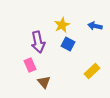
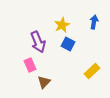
blue arrow: moved 1 px left, 4 px up; rotated 88 degrees clockwise
purple arrow: rotated 10 degrees counterclockwise
brown triangle: rotated 24 degrees clockwise
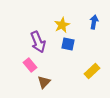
blue square: rotated 16 degrees counterclockwise
pink rectangle: rotated 16 degrees counterclockwise
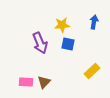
yellow star: rotated 21 degrees clockwise
purple arrow: moved 2 px right, 1 px down
pink rectangle: moved 4 px left, 17 px down; rotated 48 degrees counterclockwise
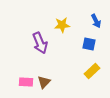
blue arrow: moved 2 px right, 1 px up; rotated 144 degrees clockwise
blue square: moved 21 px right
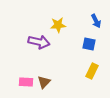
yellow star: moved 4 px left
purple arrow: moved 1 px left, 1 px up; rotated 55 degrees counterclockwise
yellow rectangle: rotated 21 degrees counterclockwise
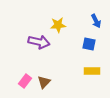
yellow rectangle: rotated 63 degrees clockwise
pink rectangle: moved 1 px left, 1 px up; rotated 56 degrees counterclockwise
